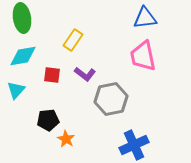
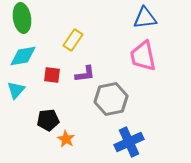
purple L-shape: rotated 45 degrees counterclockwise
blue cross: moved 5 px left, 3 px up
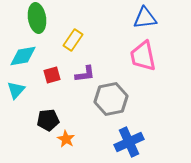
green ellipse: moved 15 px right
red square: rotated 24 degrees counterclockwise
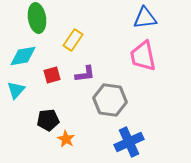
gray hexagon: moved 1 px left, 1 px down; rotated 20 degrees clockwise
